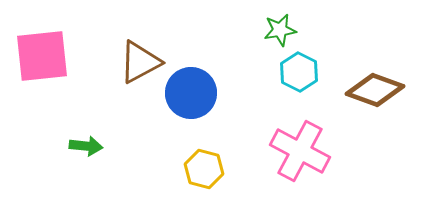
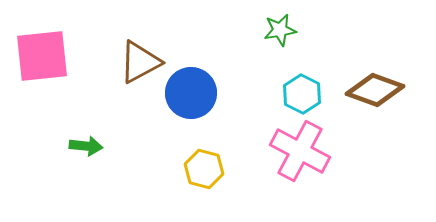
cyan hexagon: moved 3 px right, 22 px down
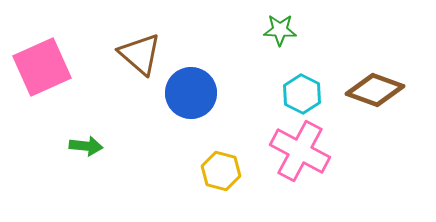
green star: rotated 12 degrees clockwise
pink square: moved 11 px down; rotated 18 degrees counterclockwise
brown triangle: moved 8 px up; rotated 51 degrees counterclockwise
yellow hexagon: moved 17 px right, 2 px down
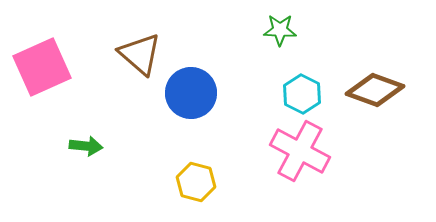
yellow hexagon: moved 25 px left, 11 px down
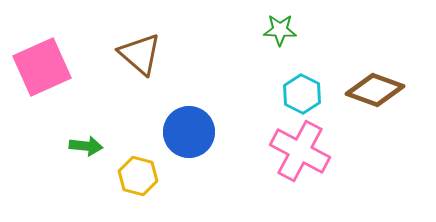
blue circle: moved 2 px left, 39 px down
yellow hexagon: moved 58 px left, 6 px up
